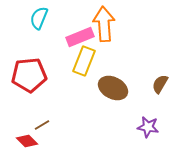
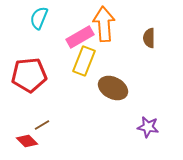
pink rectangle: rotated 8 degrees counterclockwise
brown semicircle: moved 11 px left, 46 px up; rotated 30 degrees counterclockwise
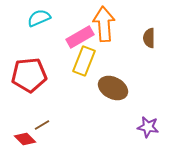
cyan semicircle: rotated 45 degrees clockwise
red diamond: moved 2 px left, 2 px up
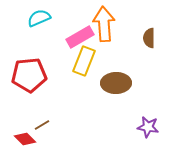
brown ellipse: moved 3 px right, 5 px up; rotated 28 degrees counterclockwise
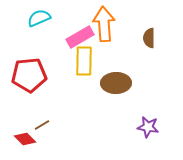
yellow rectangle: rotated 20 degrees counterclockwise
